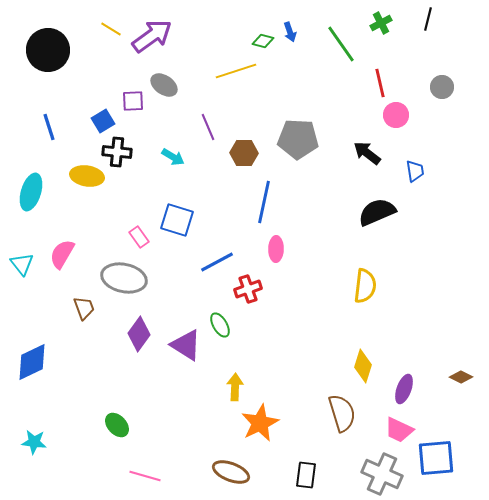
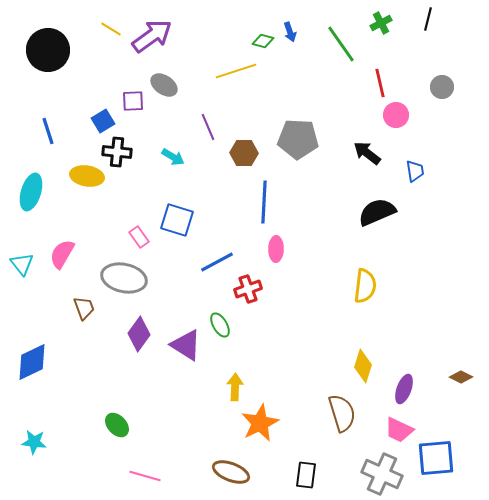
blue line at (49, 127): moved 1 px left, 4 px down
blue line at (264, 202): rotated 9 degrees counterclockwise
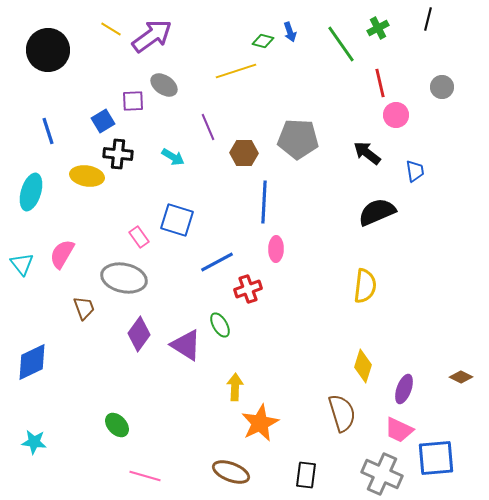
green cross at (381, 23): moved 3 px left, 5 px down
black cross at (117, 152): moved 1 px right, 2 px down
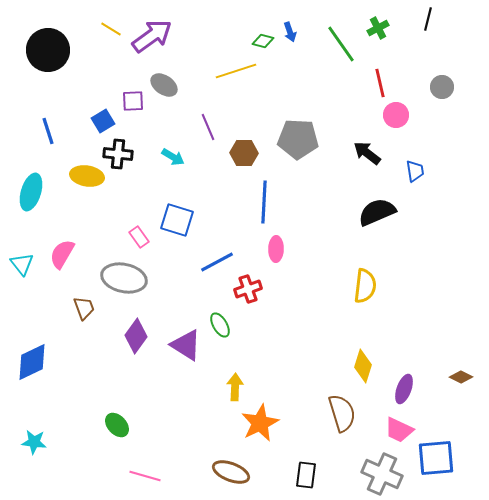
purple diamond at (139, 334): moved 3 px left, 2 px down
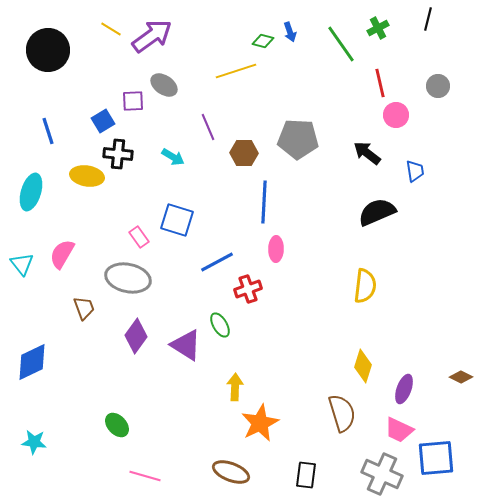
gray circle at (442, 87): moved 4 px left, 1 px up
gray ellipse at (124, 278): moved 4 px right
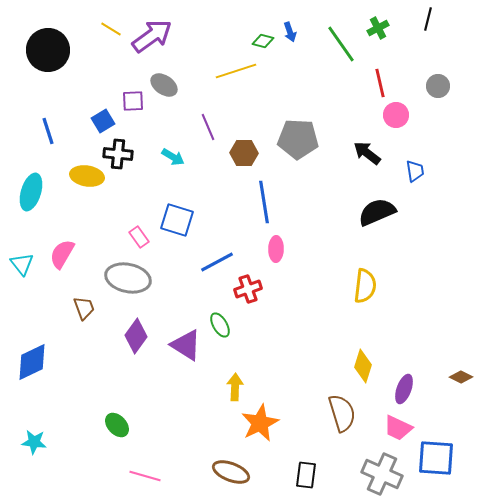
blue line at (264, 202): rotated 12 degrees counterclockwise
pink trapezoid at (399, 430): moved 1 px left, 2 px up
blue square at (436, 458): rotated 9 degrees clockwise
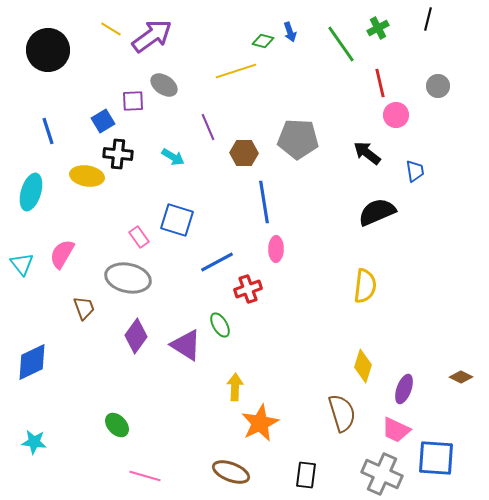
pink trapezoid at (398, 428): moved 2 px left, 2 px down
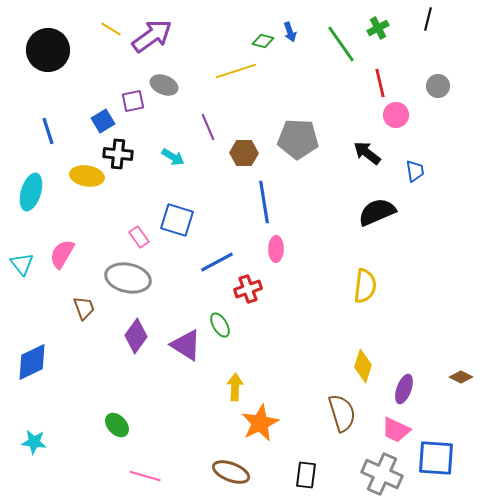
gray ellipse at (164, 85): rotated 12 degrees counterclockwise
purple square at (133, 101): rotated 10 degrees counterclockwise
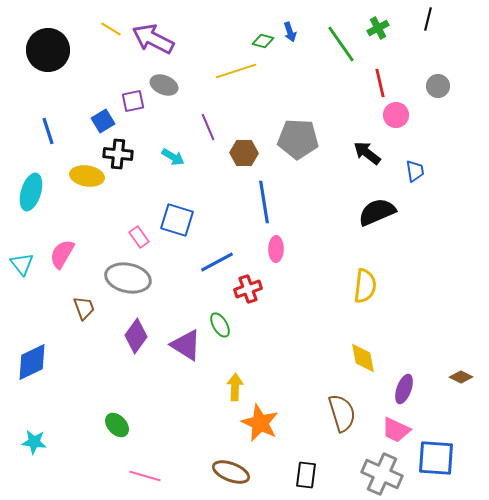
purple arrow at (152, 36): moved 1 px right, 3 px down; rotated 117 degrees counterclockwise
yellow diamond at (363, 366): moved 8 px up; rotated 28 degrees counterclockwise
orange star at (260, 423): rotated 21 degrees counterclockwise
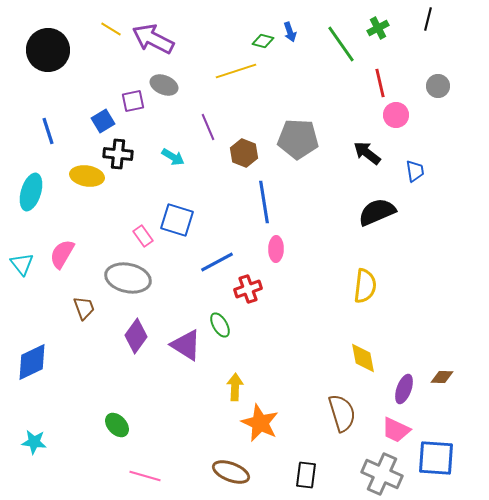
brown hexagon at (244, 153): rotated 20 degrees clockwise
pink rectangle at (139, 237): moved 4 px right, 1 px up
brown diamond at (461, 377): moved 19 px left; rotated 25 degrees counterclockwise
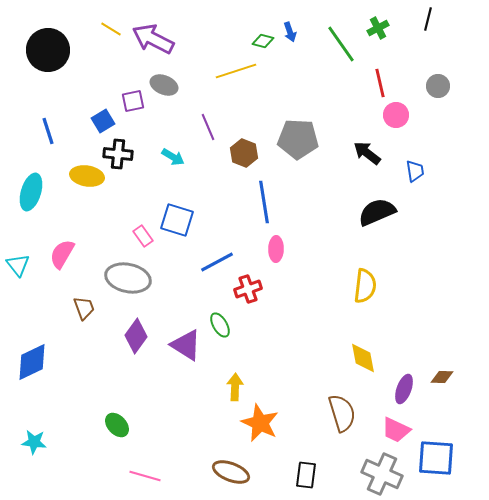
cyan triangle at (22, 264): moved 4 px left, 1 px down
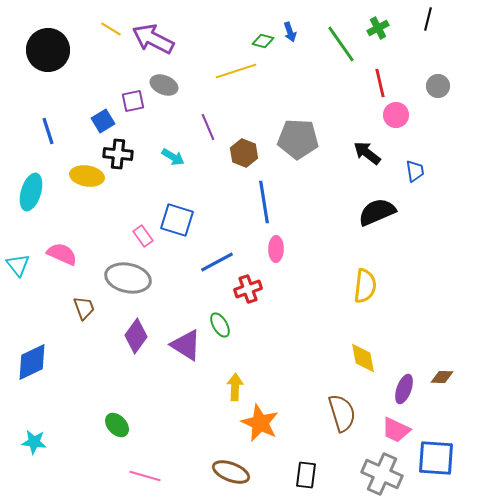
pink semicircle at (62, 254): rotated 84 degrees clockwise
